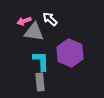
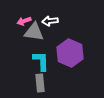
white arrow: moved 2 px down; rotated 49 degrees counterclockwise
gray rectangle: moved 1 px down
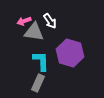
white arrow: rotated 119 degrees counterclockwise
purple hexagon: rotated 8 degrees counterclockwise
gray rectangle: moved 2 px left; rotated 30 degrees clockwise
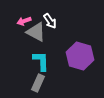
gray triangle: moved 2 px right; rotated 20 degrees clockwise
purple hexagon: moved 10 px right, 3 px down
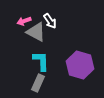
purple hexagon: moved 9 px down
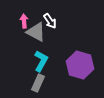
pink arrow: rotated 104 degrees clockwise
cyan L-shape: rotated 30 degrees clockwise
